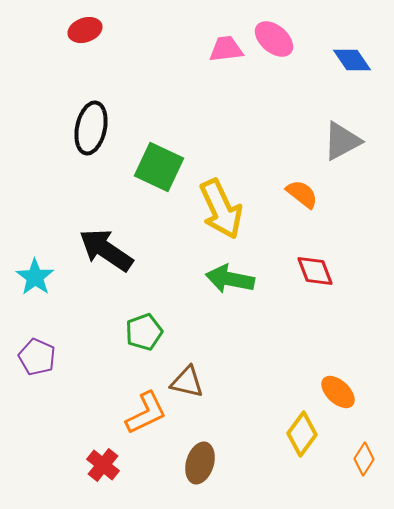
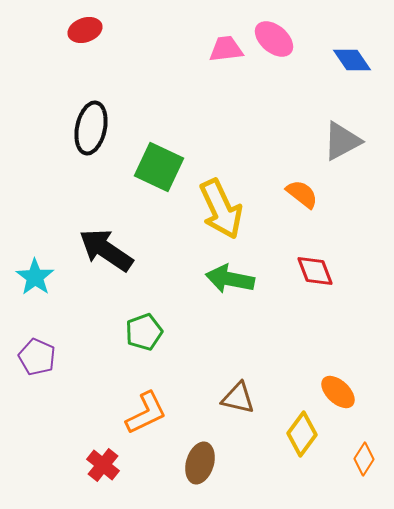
brown triangle: moved 51 px right, 16 px down
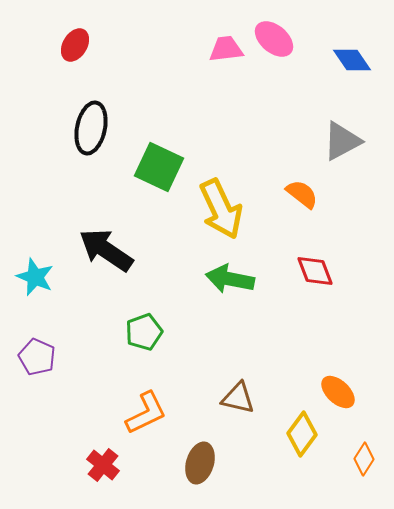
red ellipse: moved 10 px left, 15 px down; rotated 40 degrees counterclockwise
cyan star: rotated 12 degrees counterclockwise
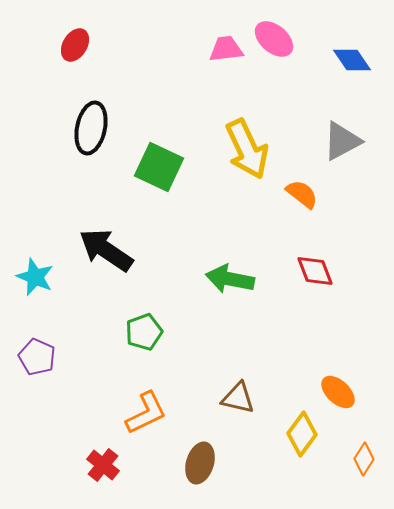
yellow arrow: moved 26 px right, 60 px up
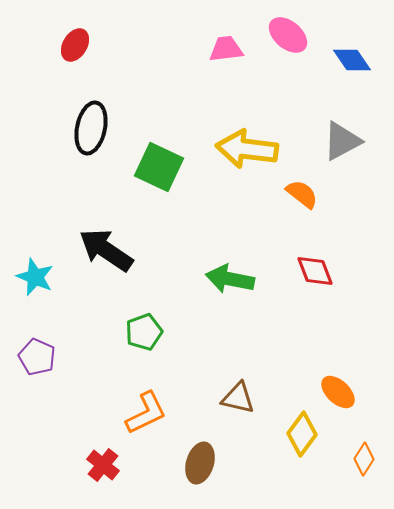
pink ellipse: moved 14 px right, 4 px up
yellow arrow: rotated 122 degrees clockwise
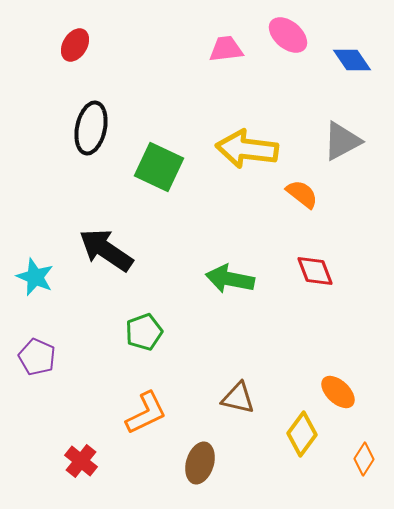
red cross: moved 22 px left, 4 px up
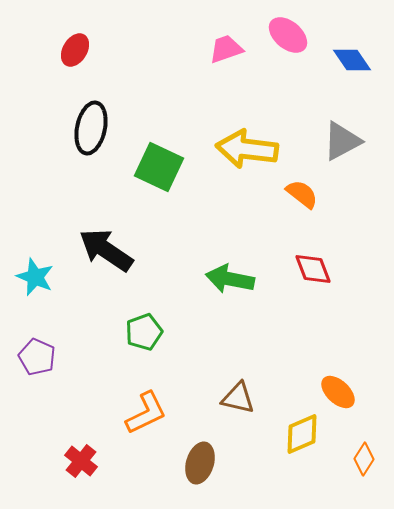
red ellipse: moved 5 px down
pink trapezoid: rotated 12 degrees counterclockwise
red diamond: moved 2 px left, 2 px up
yellow diamond: rotated 30 degrees clockwise
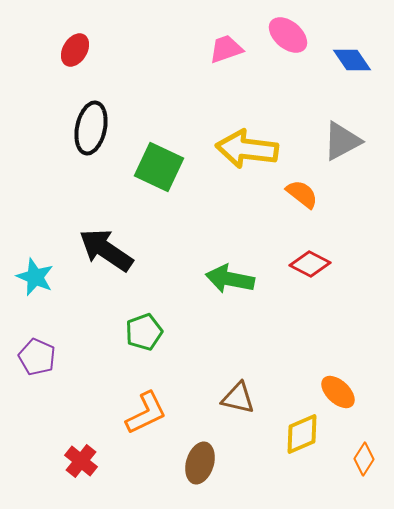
red diamond: moved 3 px left, 5 px up; rotated 42 degrees counterclockwise
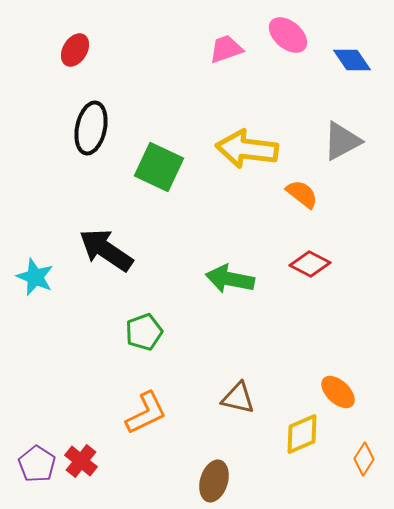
purple pentagon: moved 107 px down; rotated 9 degrees clockwise
brown ellipse: moved 14 px right, 18 px down
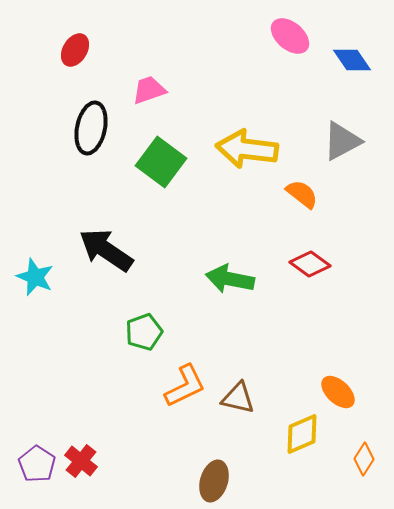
pink ellipse: moved 2 px right, 1 px down
pink trapezoid: moved 77 px left, 41 px down
green square: moved 2 px right, 5 px up; rotated 12 degrees clockwise
red diamond: rotated 9 degrees clockwise
orange L-shape: moved 39 px right, 27 px up
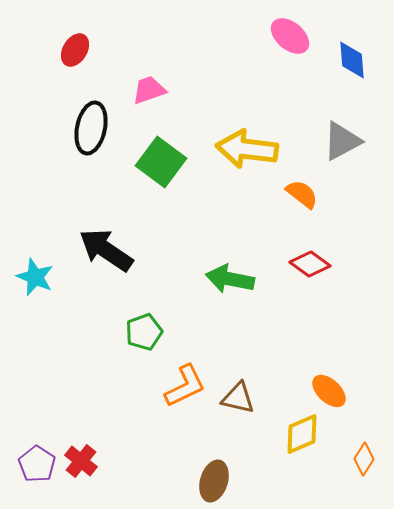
blue diamond: rotated 30 degrees clockwise
orange ellipse: moved 9 px left, 1 px up
